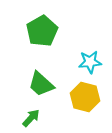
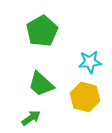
green arrow: rotated 12 degrees clockwise
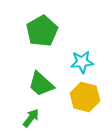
cyan star: moved 8 px left
green arrow: rotated 18 degrees counterclockwise
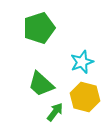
green pentagon: moved 3 px left, 3 px up; rotated 12 degrees clockwise
cyan star: rotated 15 degrees counterclockwise
green arrow: moved 24 px right, 6 px up
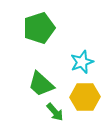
yellow hexagon: rotated 16 degrees counterclockwise
green arrow: rotated 102 degrees clockwise
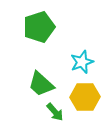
green pentagon: moved 1 px up
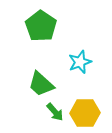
green pentagon: moved 2 px right, 1 px up; rotated 20 degrees counterclockwise
cyan star: moved 2 px left
yellow hexagon: moved 16 px down
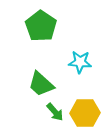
cyan star: rotated 25 degrees clockwise
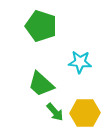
green pentagon: rotated 16 degrees counterclockwise
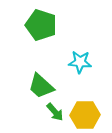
green pentagon: moved 1 px up
green trapezoid: moved 2 px down
yellow hexagon: moved 2 px down
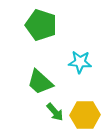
green trapezoid: moved 1 px left, 4 px up
